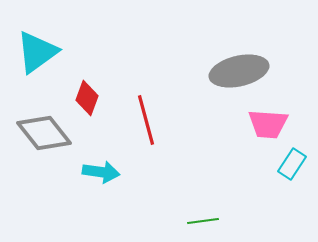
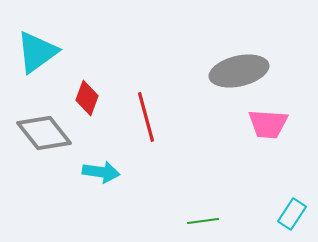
red line: moved 3 px up
cyan rectangle: moved 50 px down
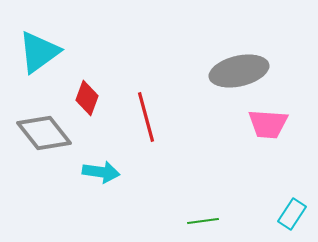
cyan triangle: moved 2 px right
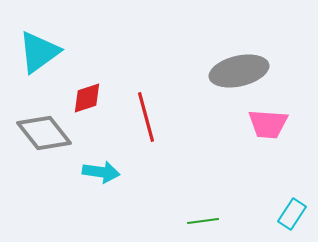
red diamond: rotated 52 degrees clockwise
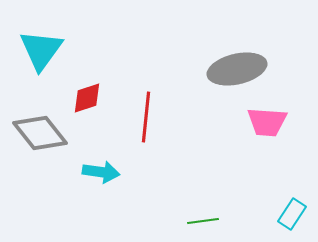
cyan triangle: moved 2 px right, 2 px up; rotated 18 degrees counterclockwise
gray ellipse: moved 2 px left, 2 px up
red line: rotated 21 degrees clockwise
pink trapezoid: moved 1 px left, 2 px up
gray diamond: moved 4 px left
